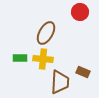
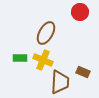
yellow cross: moved 1 px down; rotated 18 degrees clockwise
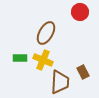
brown rectangle: rotated 40 degrees clockwise
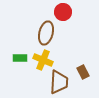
red circle: moved 17 px left
brown ellipse: rotated 15 degrees counterclockwise
brown trapezoid: moved 1 px left
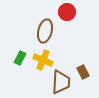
red circle: moved 4 px right
brown ellipse: moved 1 px left, 2 px up
green rectangle: rotated 64 degrees counterclockwise
brown trapezoid: moved 2 px right
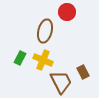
brown trapezoid: rotated 30 degrees counterclockwise
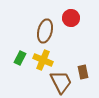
red circle: moved 4 px right, 6 px down
brown rectangle: rotated 16 degrees clockwise
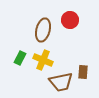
red circle: moved 1 px left, 2 px down
brown ellipse: moved 2 px left, 1 px up
brown rectangle: rotated 16 degrees clockwise
brown trapezoid: rotated 105 degrees clockwise
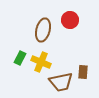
yellow cross: moved 2 px left, 2 px down
